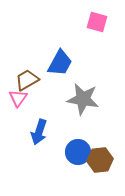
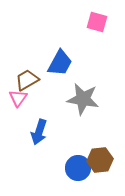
blue circle: moved 16 px down
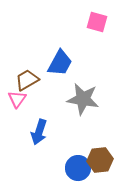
pink triangle: moved 1 px left, 1 px down
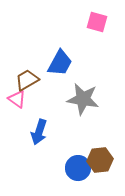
pink triangle: rotated 30 degrees counterclockwise
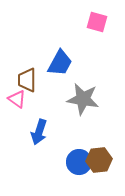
brown trapezoid: rotated 60 degrees counterclockwise
brown hexagon: moved 1 px left
blue circle: moved 1 px right, 6 px up
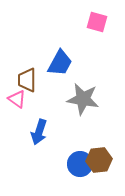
blue circle: moved 1 px right, 2 px down
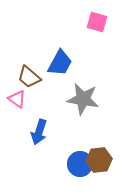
brown trapezoid: moved 2 px right, 3 px up; rotated 50 degrees counterclockwise
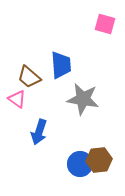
pink square: moved 8 px right, 2 px down
blue trapezoid: moved 1 px right, 2 px down; rotated 32 degrees counterclockwise
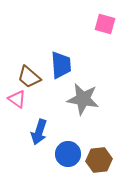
blue circle: moved 12 px left, 10 px up
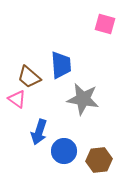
blue circle: moved 4 px left, 3 px up
